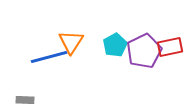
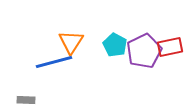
cyan pentagon: rotated 15 degrees counterclockwise
blue line: moved 5 px right, 5 px down
gray rectangle: moved 1 px right
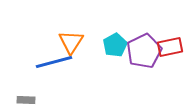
cyan pentagon: rotated 15 degrees clockwise
